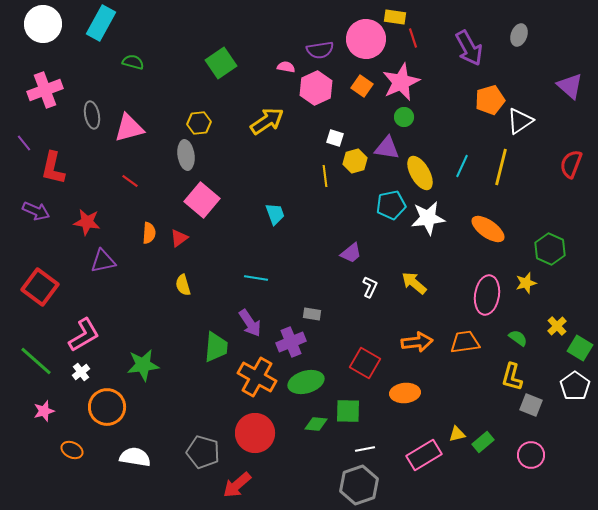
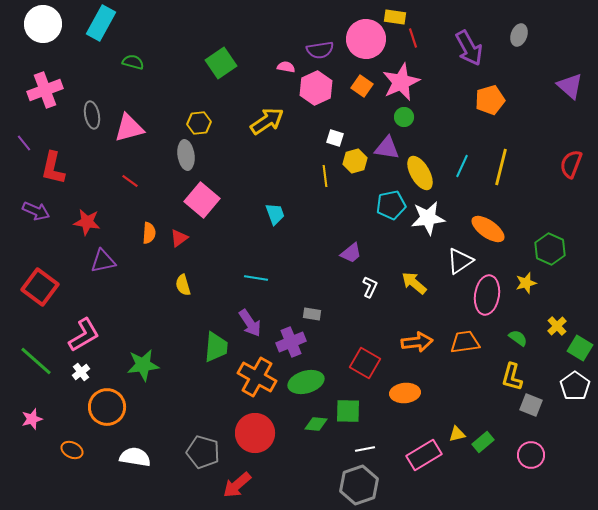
white triangle at (520, 121): moved 60 px left, 140 px down
pink star at (44, 411): moved 12 px left, 8 px down
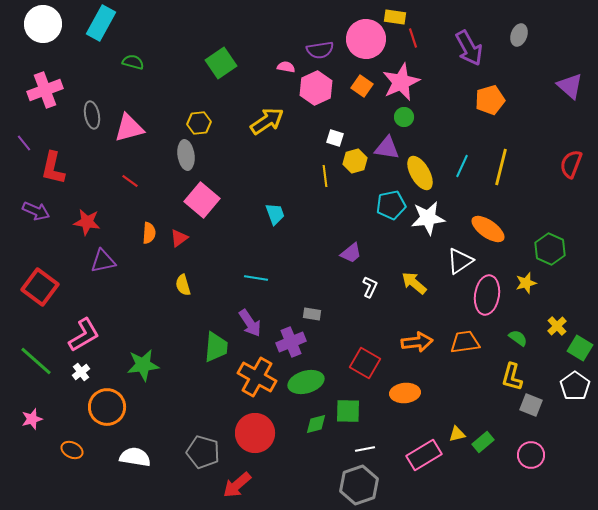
green diamond at (316, 424): rotated 20 degrees counterclockwise
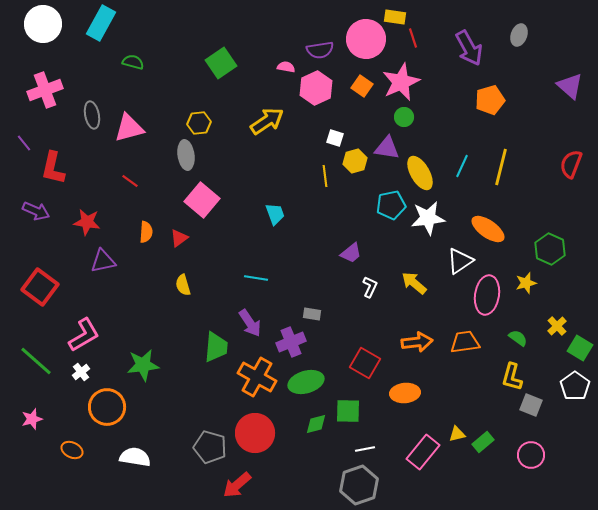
orange semicircle at (149, 233): moved 3 px left, 1 px up
gray pentagon at (203, 452): moved 7 px right, 5 px up
pink rectangle at (424, 455): moved 1 px left, 3 px up; rotated 20 degrees counterclockwise
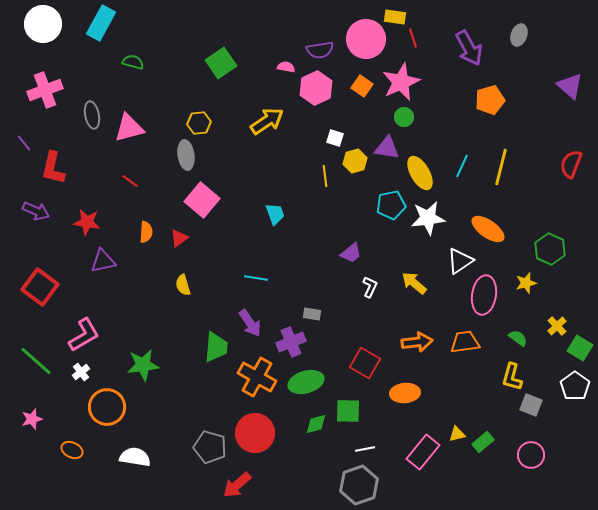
pink ellipse at (487, 295): moved 3 px left
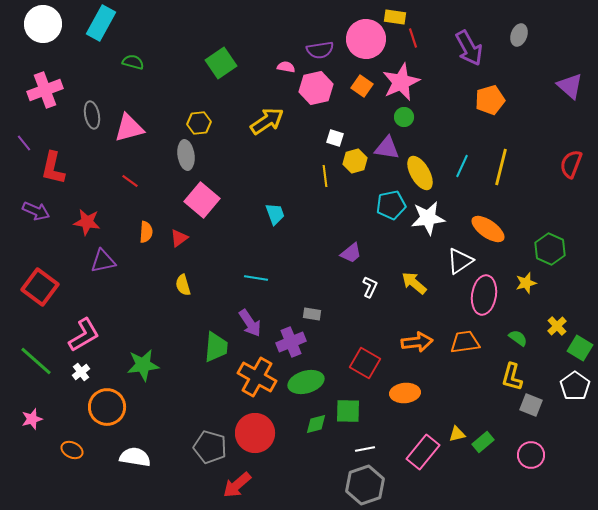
pink hexagon at (316, 88): rotated 12 degrees clockwise
gray hexagon at (359, 485): moved 6 px right
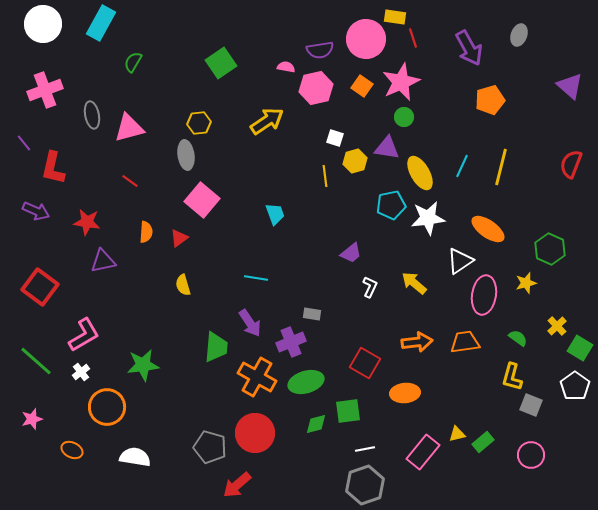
green semicircle at (133, 62): rotated 75 degrees counterclockwise
green square at (348, 411): rotated 8 degrees counterclockwise
